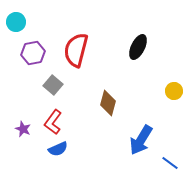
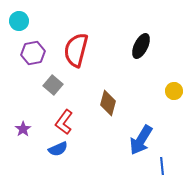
cyan circle: moved 3 px right, 1 px up
black ellipse: moved 3 px right, 1 px up
red L-shape: moved 11 px right
purple star: rotated 14 degrees clockwise
blue line: moved 8 px left, 3 px down; rotated 48 degrees clockwise
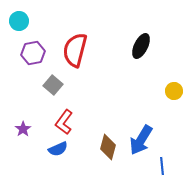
red semicircle: moved 1 px left
brown diamond: moved 44 px down
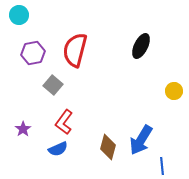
cyan circle: moved 6 px up
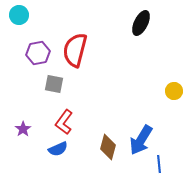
black ellipse: moved 23 px up
purple hexagon: moved 5 px right
gray square: moved 1 px right, 1 px up; rotated 30 degrees counterclockwise
blue line: moved 3 px left, 2 px up
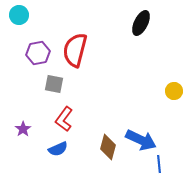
red L-shape: moved 3 px up
blue arrow: rotated 96 degrees counterclockwise
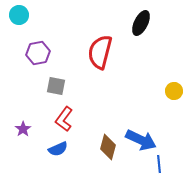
red semicircle: moved 25 px right, 2 px down
gray square: moved 2 px right, 2 px down
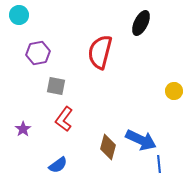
blue semicircle: moved 16 px down; rotated 12 degrees counterclockwise
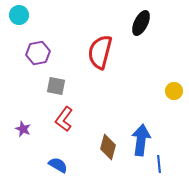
purple star: rotated 14 degrees counterclockwise
blue arrow: rotated 108 degrees counterclockwise
blue semicircle: rotated 114 degrees counterclockwise
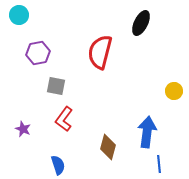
blue arrow: moved 6 px right, 8 px up
blue semicircle: rotated 42 degrees clockwise
